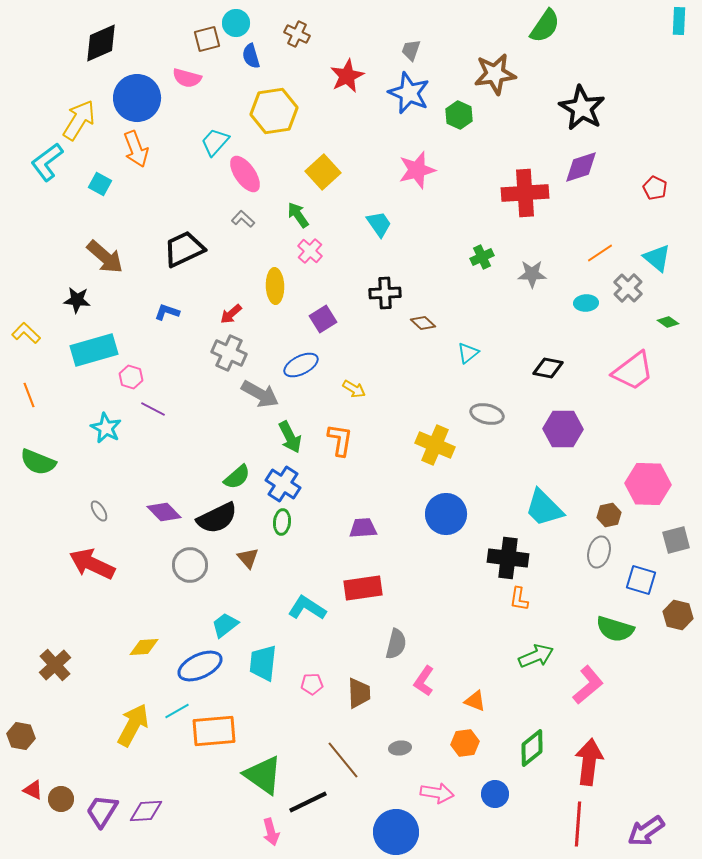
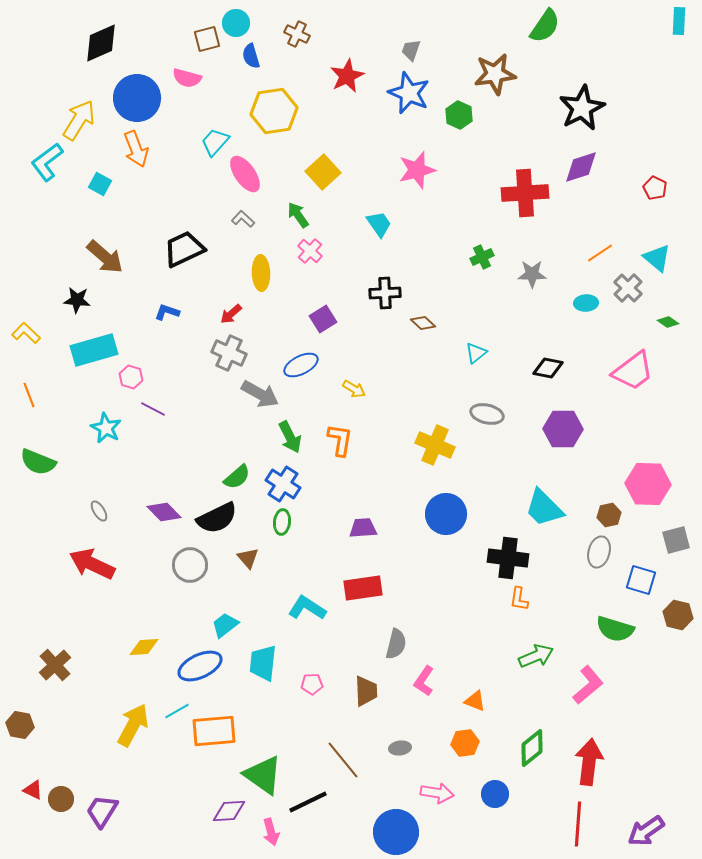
black star at (582, 108): rotated 15 degrees clockwise
yellow ellipse at (275, 286): moved 14 px left, 13 px up
cyan triangle at (468, 353): moved 8 px right
brown trapezoid at (359, 693): moved 7 px right, 2 px up
brown hexagon at (21, 736): moved 1 px left, 11 px up
purple diamond at (146, 811): moved 83 px right
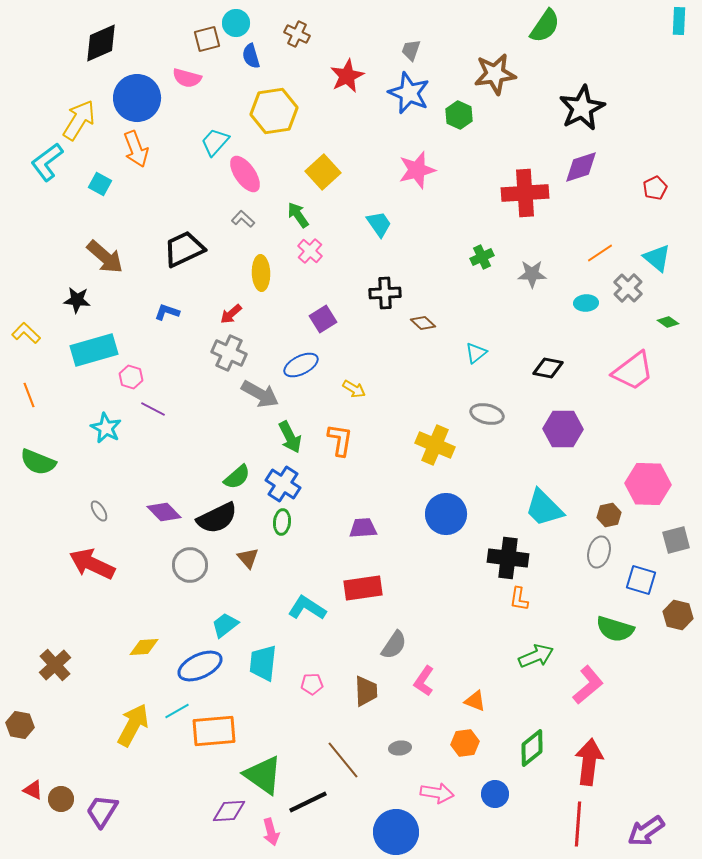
red pentagon at (655, 188): rotated 20 degrees clockwise
gray semicircle at (396, 644): moved 2 px left, 1 px down; rotated 20 degrees clockwise
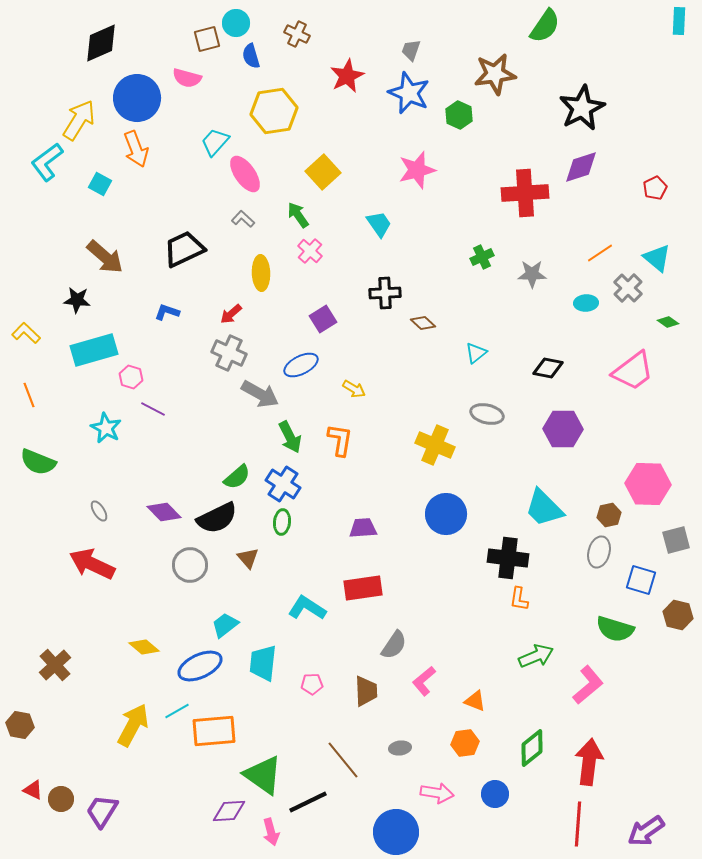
yellow diamond at (144, 647): rotated 44 degrees clockwise
pink L-shape at (424, 681): rotated 16 degrees clockwise
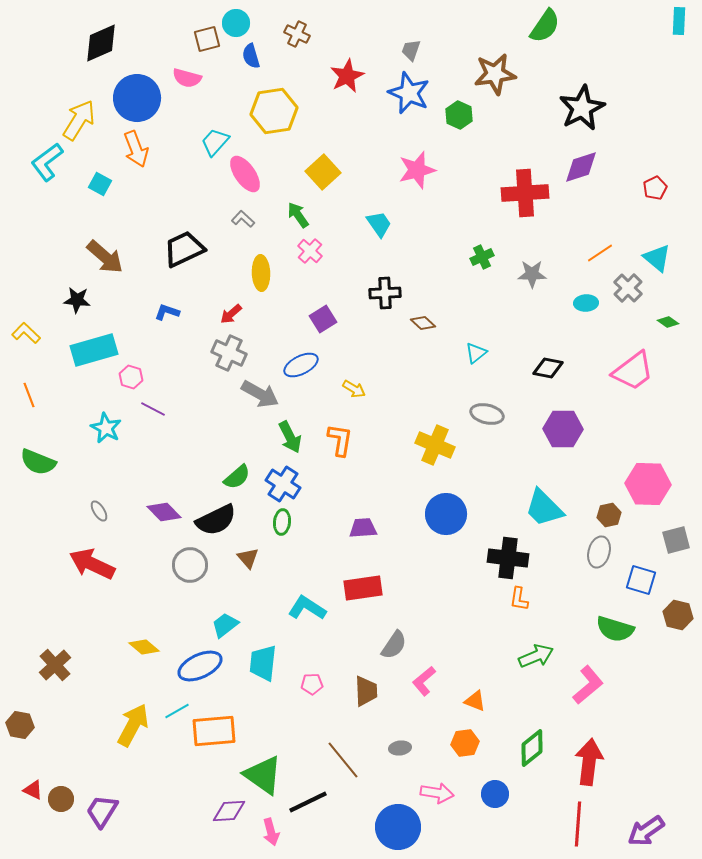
black semicircle at (217, 518): moved 1 px left, 2 px down
blue circle at (396, 832): moved 2 px right, 5 px up
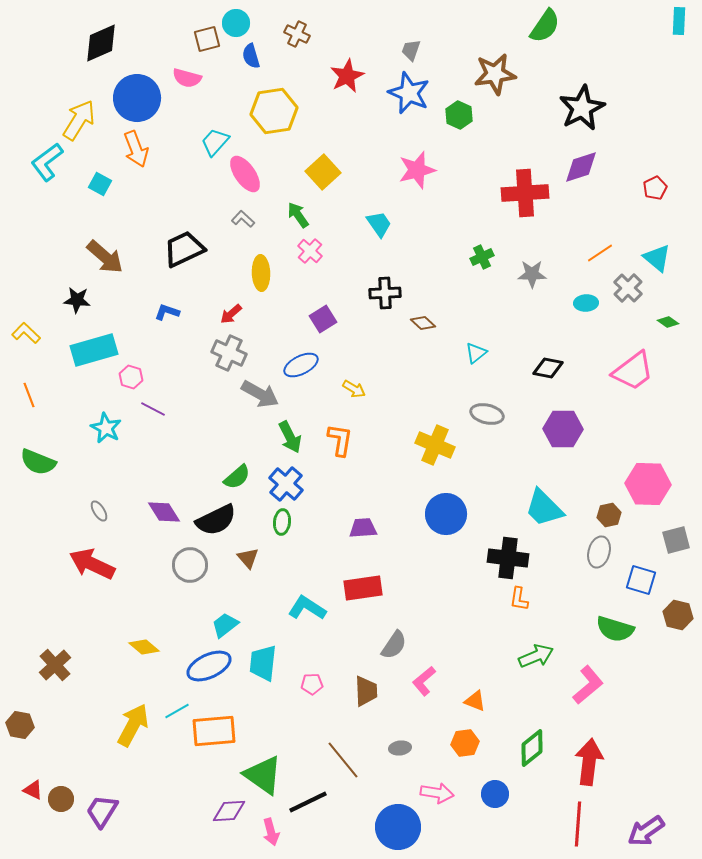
blue cross at (283, 484): moved 3 px right; rotated 8 degrees clockwise
purple diamond at (164, 512): rotated 12 degrees clockwise
blue ellipse at (200, 666): moved 9 px right
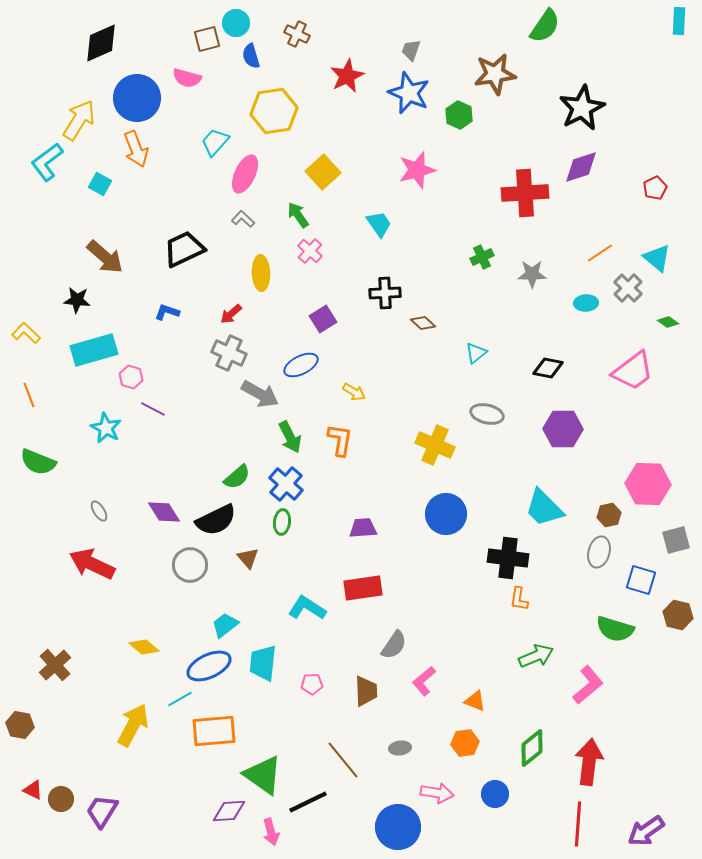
pink ellipse at (245, 174): rotated 60 degrees clockwise
yellow arrow at (354, 389): moved 3 px down
cyan line at (177, 711): moved 3 px right, 12 px up
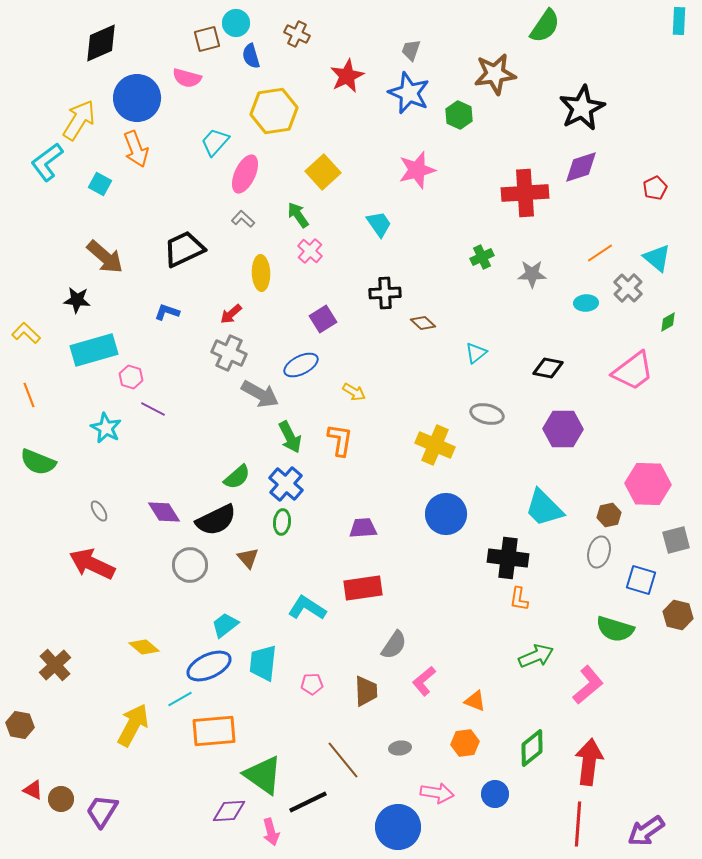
green diamond at (668, 322): rotated 65 degrees counterclockwise
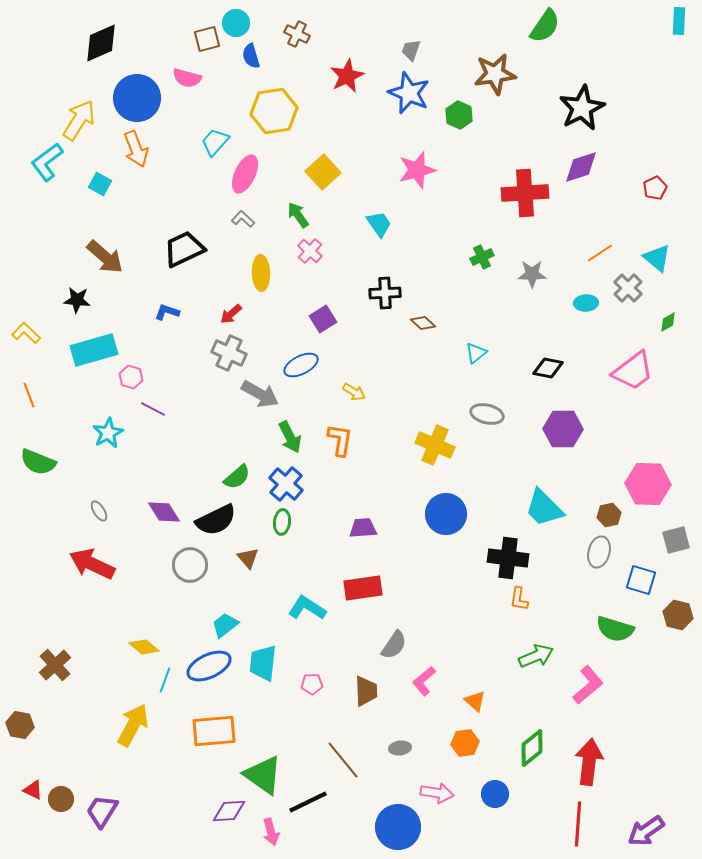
cyan star at (106, 428): moved 2 px right, 5 px down; rotated 16 degrees clockwise
cyan line at (180, 699): moved 15 px left, 19 px up; rotated 40 degrees counterclockwise
orange triangle at (475, 701): rotated 20 degrees clockwise
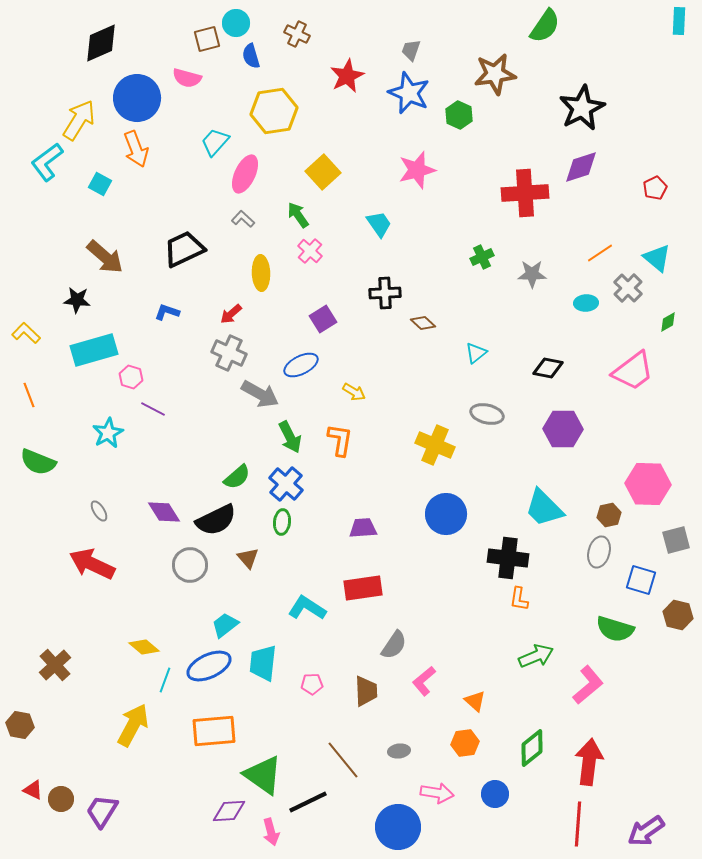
gray ellipse at (400, 748): moved 1 px left, 3 px down
